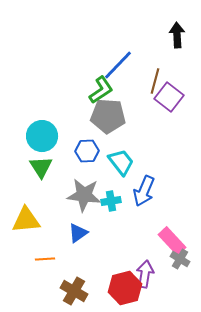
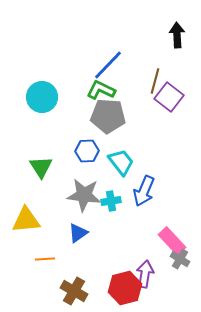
blue line: moved 10 px left
green L-shape: rotated 120 degrees counterclockwise
cyan circle: moved 39 px up
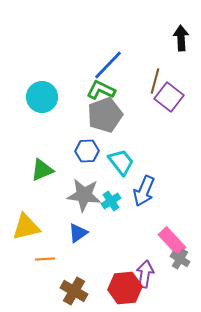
black arrow: moved 4 px right, 3 px down
gray pentagon: moved 3 px left, 1 px up; rotated 24 degrees counterclockwise
green triangle: moved 1 px right, 3 px down; rotated 40 degrees clockwise
cyan cross: rotated 24 degrees counterclockwise
yellow triangle: moved 7 px down; rotated 8 degrees counterclockwise
red hexagon: rotated 8 degrees clockwise
